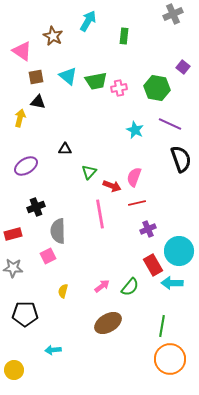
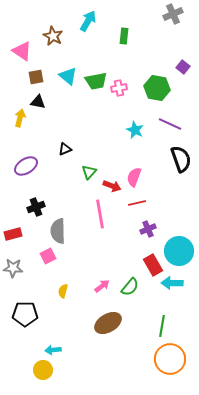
black triangle at (65, 149): rotated 24 degrees counterclockwise
yellow circle at (14, 370): moved 29 px right
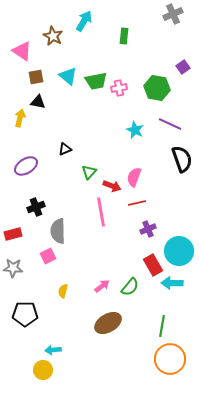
cyan arrow at (88, 21): moved 4 px left
purple square at (183, 67): rotated 16 degrees clockwise
black semicircle at (181, 159): moved 1 px right
pink line at (100, 214): moved 1 px right, 2 px up
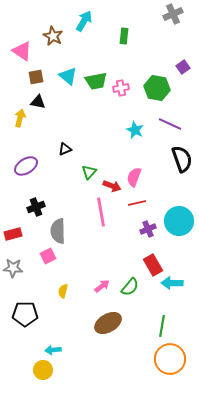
pink cross at (119, 88): moved 2 px right
cyan circle at (179, 251): moved 30 px up
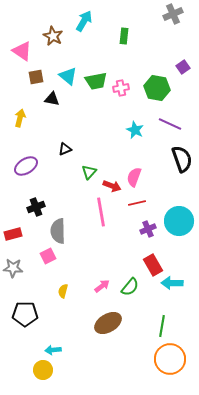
black triangle at (38, 102): moved 14 px right, 3 px up
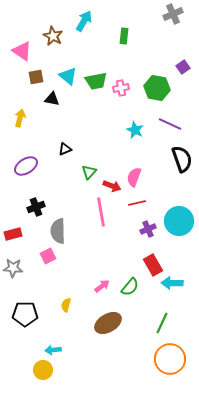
yellow semicircle at (63, 291): moved 3 px right, 14 px down
green line at (162, 326): moved 3 px up; rotated 15 degrees clockwise
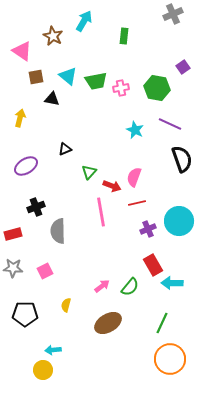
pink square at (48, 256): moved 3 px left, 15 px down
